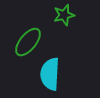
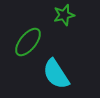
cyan semicircle: moved 6 px right; rotated 36 degrees counterclockwise
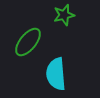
cyan semicircle: rotated 28 degrees clockwise
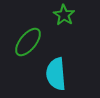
green star: rotated 25 degrees counterclockwise
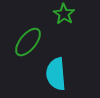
green star: moved 1 px up
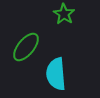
green ellipse: moved 2 px left, 5 px down
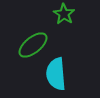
green ellipse: moved 7 px right, 2 px up; rotated 12 degrees clockwise
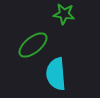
green star: rotated 25 degrees counterclockwise
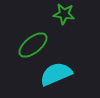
cyan semicircle: rotated 72 degrees clockwise
